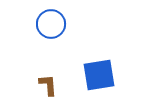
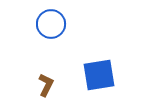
brown L-shape: moved 2 px left; rotated 30 degrees clockwise
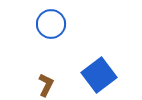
blue square: rotated 28 degrees counterclockwise
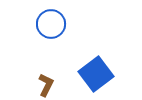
blue square: moved 3 px left, 1 px up
